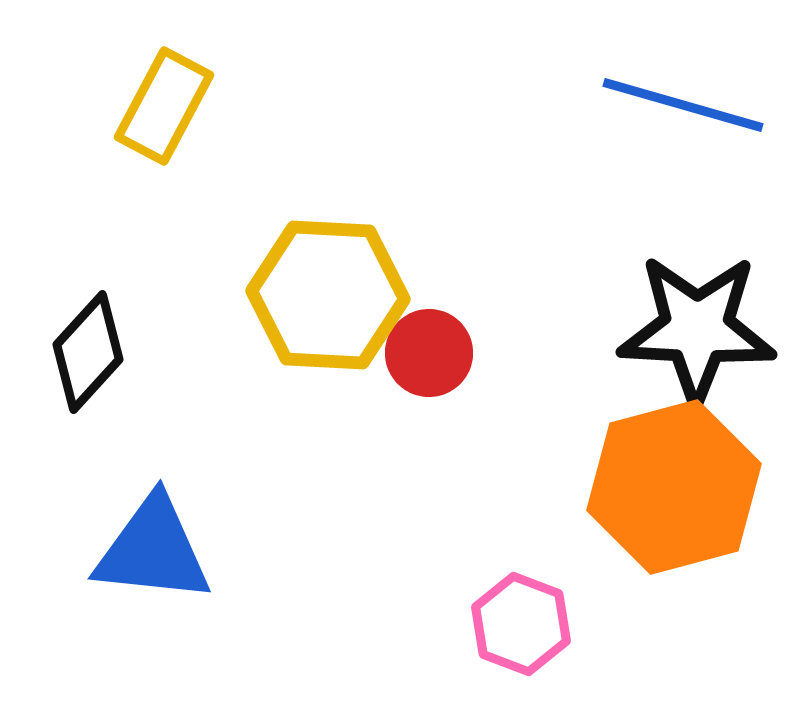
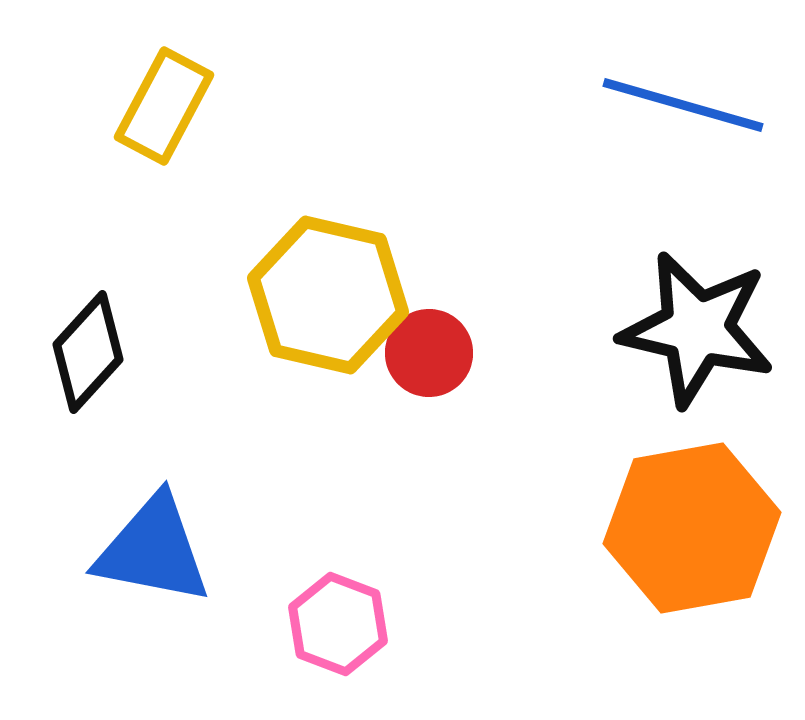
yellow hexagon: rotated 10 degrees clockwise
black star: rotated 10 degrees clockwise
orange hexagon: moved 18 px right, 41 px down; rotated 5 degrees clockwise
blue triangle: rotated 5 degrees clockwise
pink hexagon: moved 183 px left
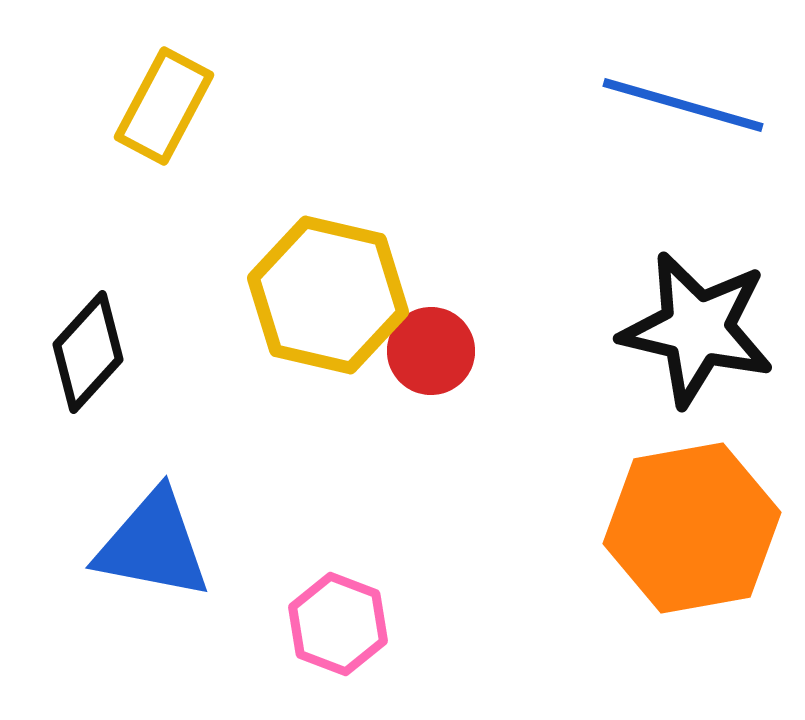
red circle: moved 2 px right, 2 px up
blue triangle: moved 5 px up
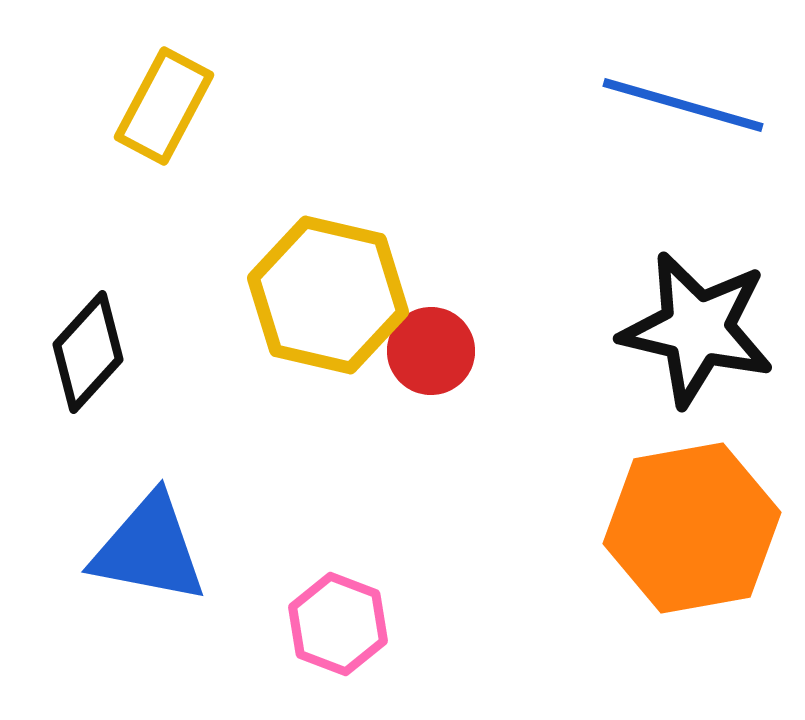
blue triangle: moved 4 px left, 4 px down
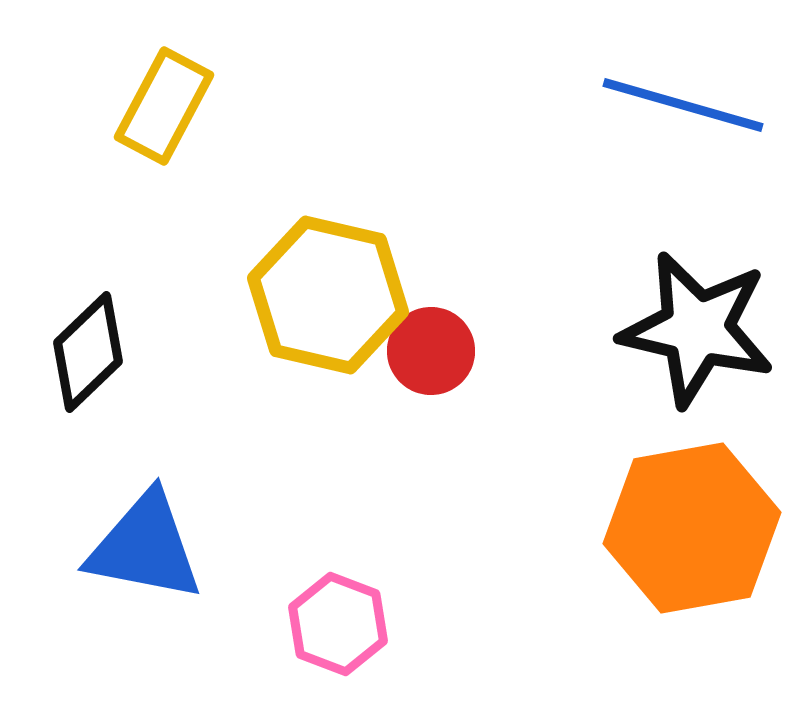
black diamond: rotated 4 degrees clockwise
blue triangle: moved 4 px left, 2 px up
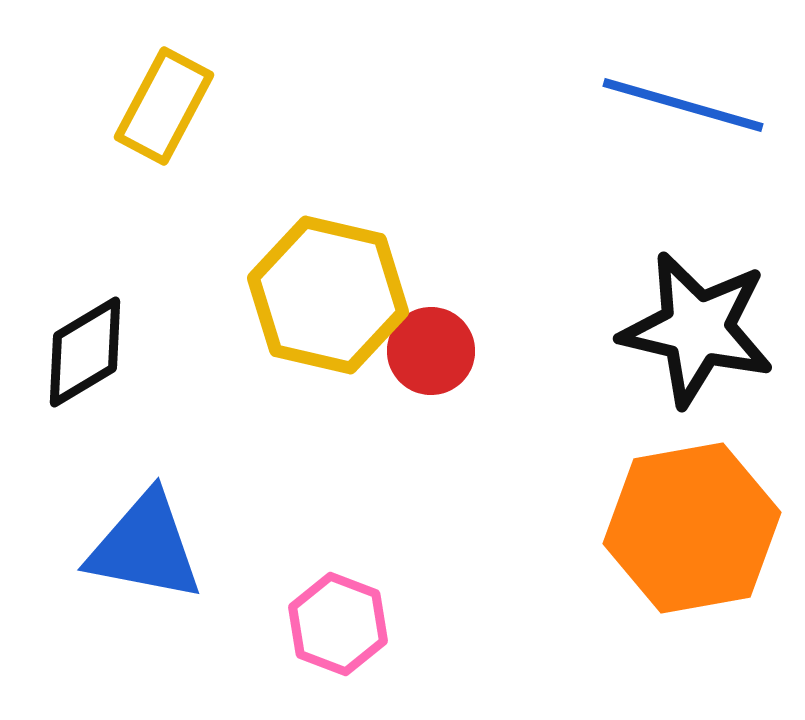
black diamond: moved 3 px left; rotated 13 degrees clockwise
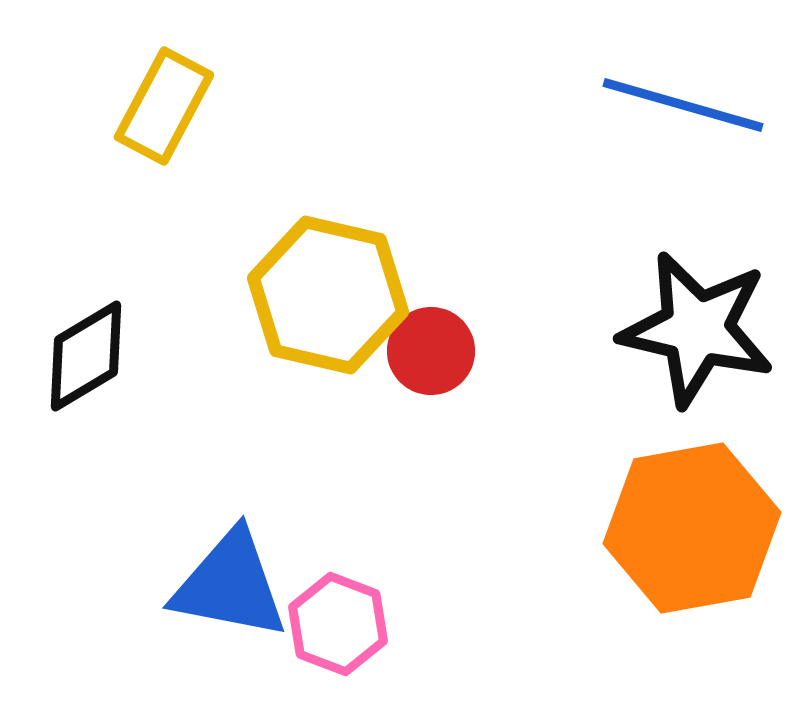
black diamond: moved 1 px right, 4 px down
blue triangle: moved 85 px right, 38 px down
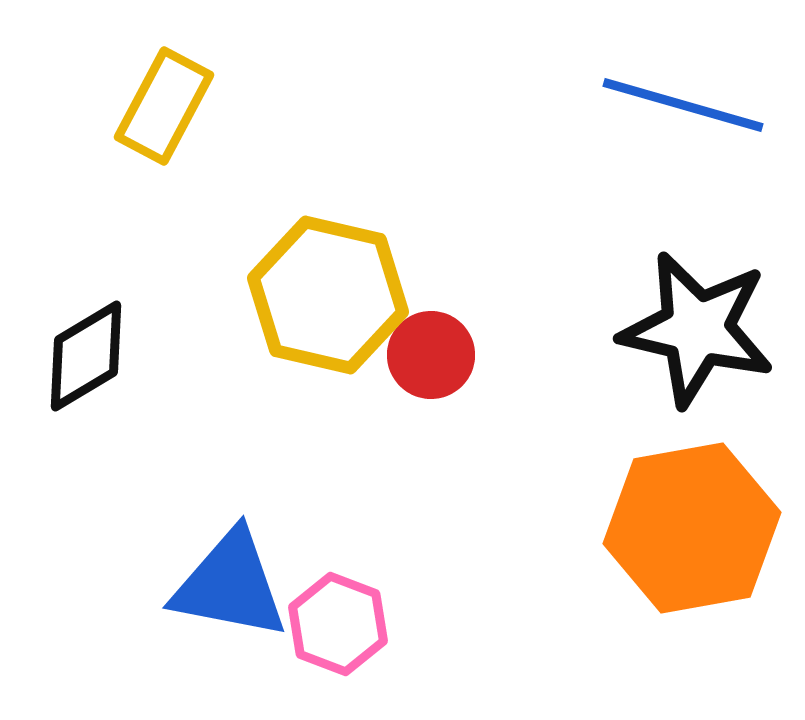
red circle: moved 4 px down
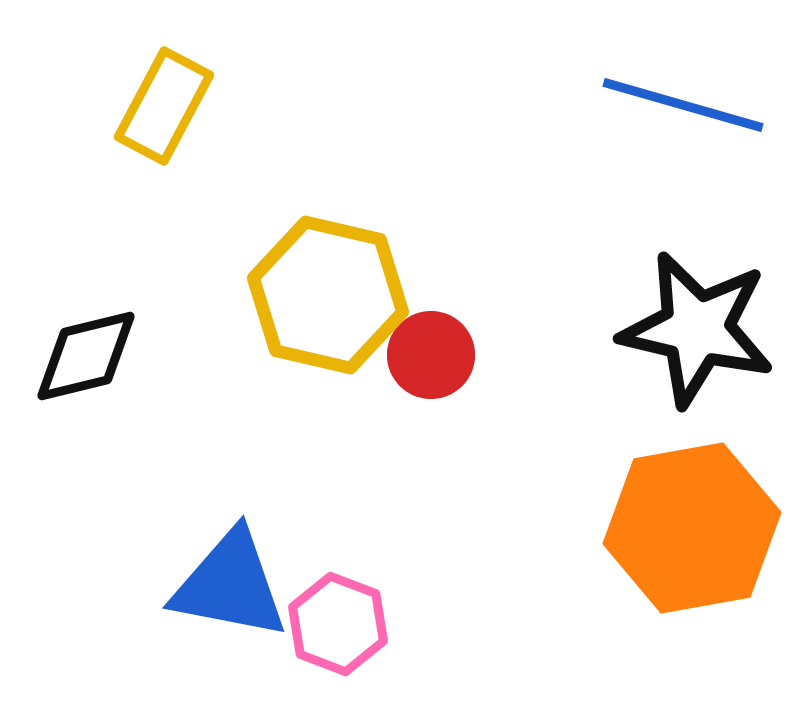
black diamond: rotated 17 degrees clockwise
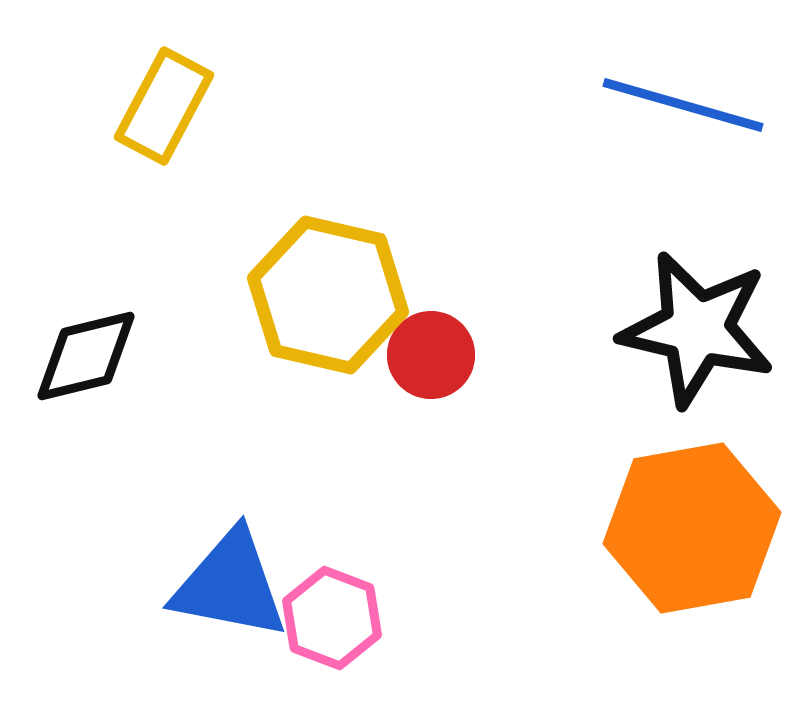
pink hexagon: moved 6 px left, 6 px up
